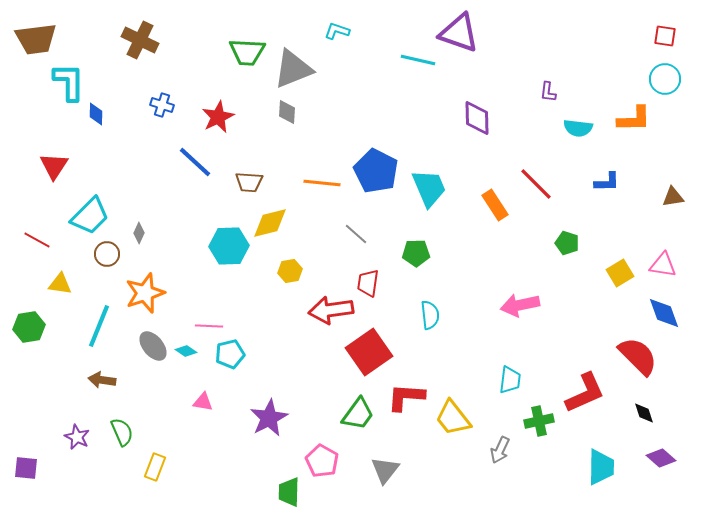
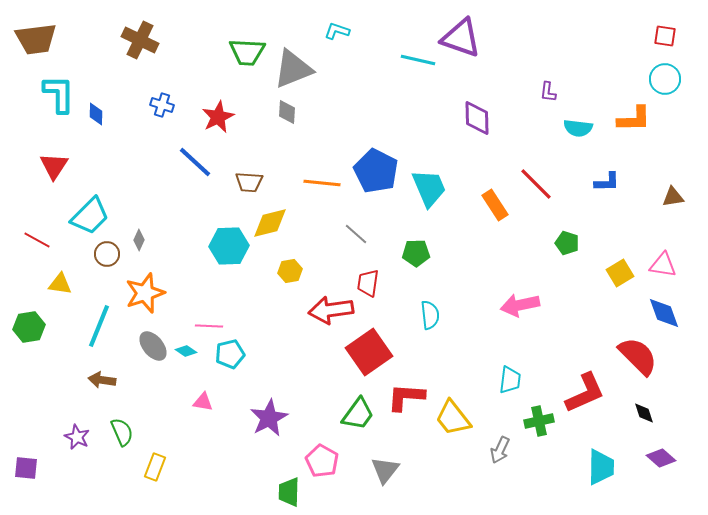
purple triangle at (459, 33): moved 2 px right, 5 px down
cyan L-shape at (69, 82): moved 10 px left, 12 px down
gray diamond at (139, 233): moved 7 px down
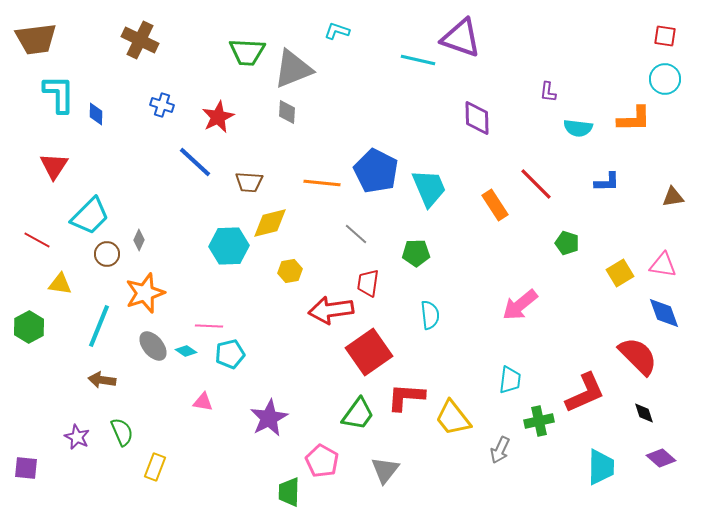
pink arrow at (520, 305): rotated 27 degrees counterclockwise
green hexagon at (29, 327): rotated 20 degrees counterclockwise
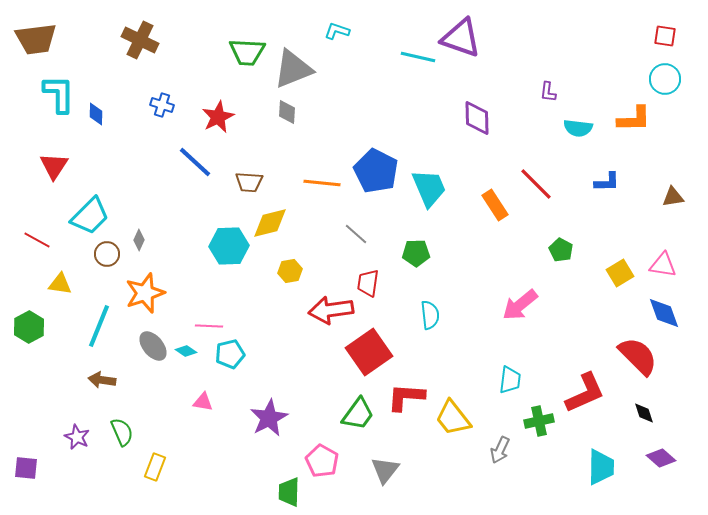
cyan line at (418, 60): moved 3 px up
green pentagon at (567, 243): moved 6 px left, 7 px down; rotated 10 degrees clockwise
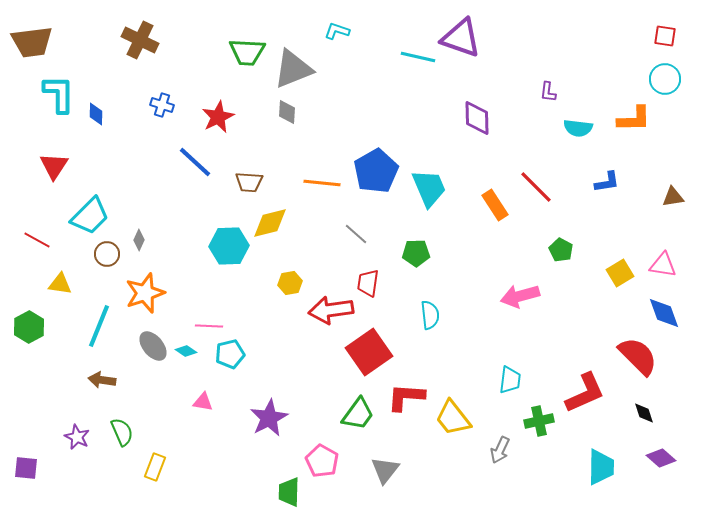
brown trapezoid at (36, 39): moved 4 px left, 3 px down
blue pentagon at (376, 171): rotated 15 degrees clockwise
blue L-shape at (607, 182): rotated 8 degrees counterclockwise
red line at (536, 184): moved 3 px down
yellow hexagon at (290, 271): moved 12 px down
pink arrow at (520, 305): moved 9 px up; rotated 24 degrees clockwise
